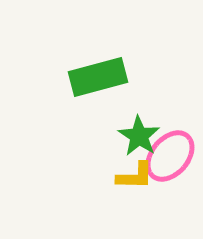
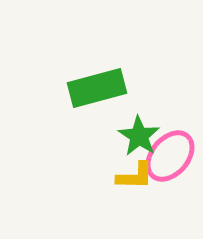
green rectangle: moved 1 px left, 11 px down
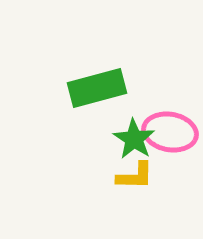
green star: moved 5 px left, 3 px down
pink ellipse: moved 24 px up; rotated 60 degrees clockwise
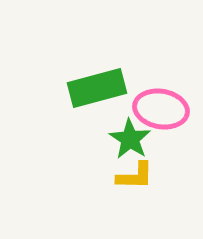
pink ellipse: moved 9 px left, 23 px up
green star: moved 4 px left
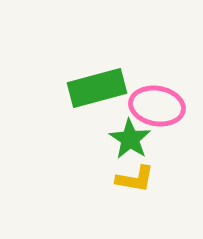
pink ellipse: moved 4 px left, 3 px up
yellow L-shape: moved 3 px down; rotated 9 degrees clockwise
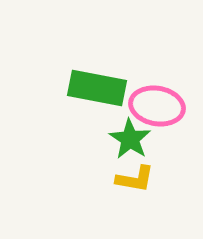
green rectangle: rotated 26 degrees clockwise
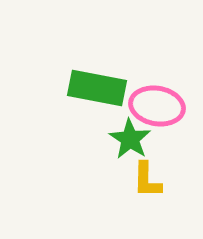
yellow L-shape: moved 12 px right, 1 px down; rotated 81 degrees clockwise
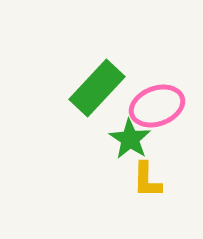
green rectangle: rotated 58 degrees counterclockwise
pink ellipse: rotated 30 degrees counterclockwise
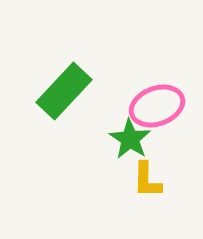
green rectangle: moved 33 px left, 3 px down
